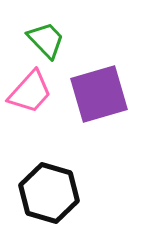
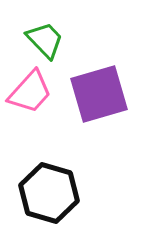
green trapezoid: moved 1 px left
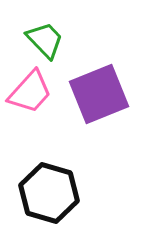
purple square: rotated 6 degrees counterclockwise
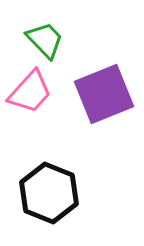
purple square: moved 5 px right
black hexagon: rotated 6 degrees clockwise
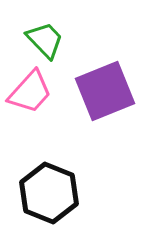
purple square: moved 1 px right, 3 px up
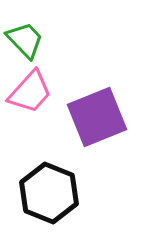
green trapezoid: moved 20 px left
purple square: moved 8 px left, 26 px down
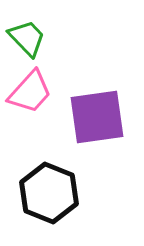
green trapezoid: moved 2 px right, 2 px up
purple square: rotated 14 degrees clockwise
